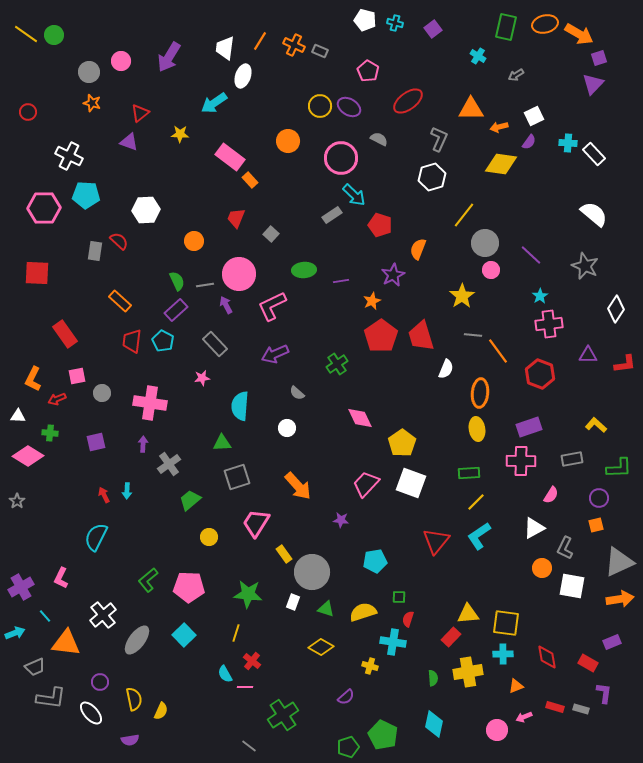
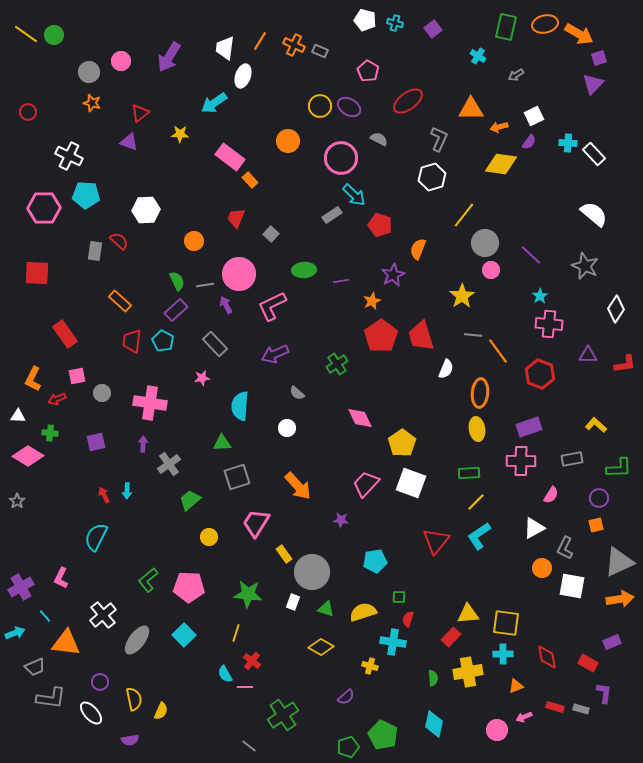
pink cross at (549, 324): rotated 12 degrees clockwise
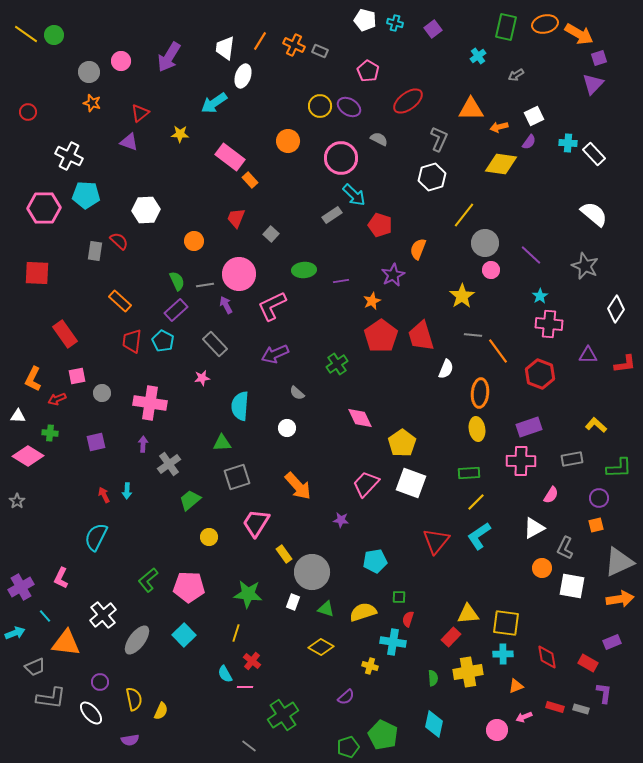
cyan cross at (478, 56): rotated 21 degrees clockwise
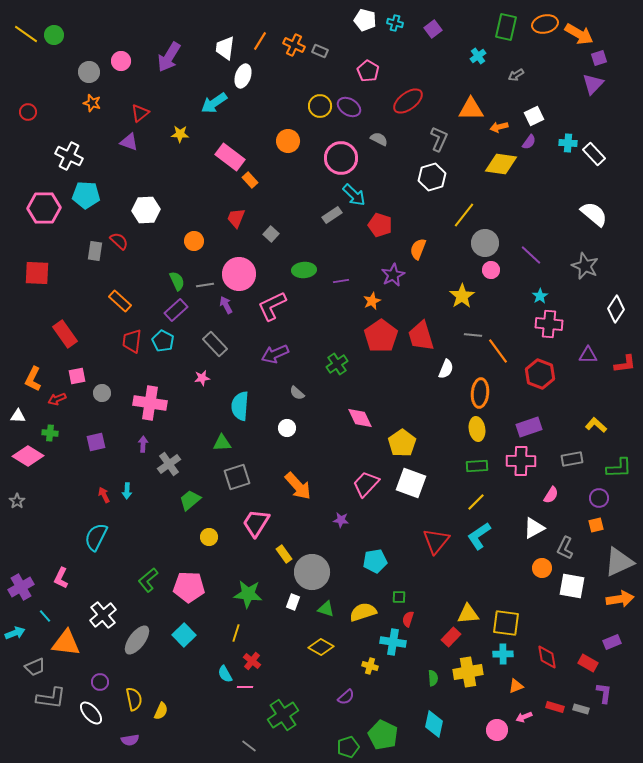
green rectangle at (469, 473): moved 8 px right, 7 px up
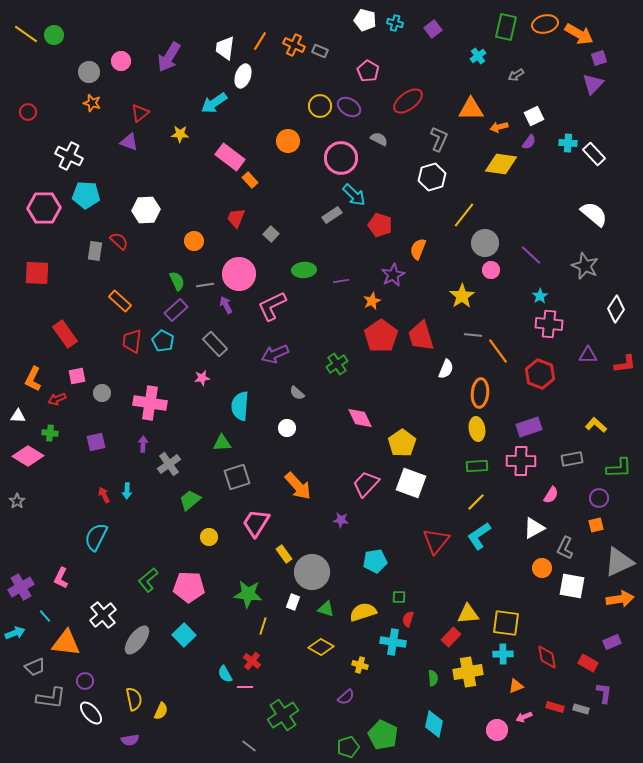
yellow line at (236, 633): moved 27 px right, 7 px up
yellow cross at (370, 666): moved 10 px left, 1 px up
purple circle at (100, 682): moved 15 px left, 1 px up
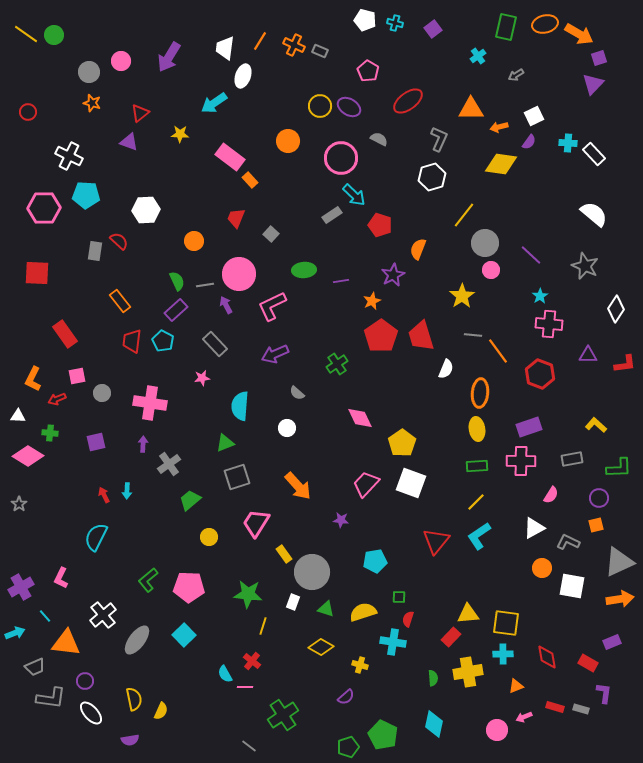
orange rectangle at (120, 301): rotated 10 degrees clockwise
green triangle at (222, 443): moved 3 px right; rotated 18 degrees counterclockwise
gray star at (17, 501): moved 2 px right, 3 px down
gray L-shape at (565, 548): moved 3 px right, 6 px up; rotated 90 degrees clockwise
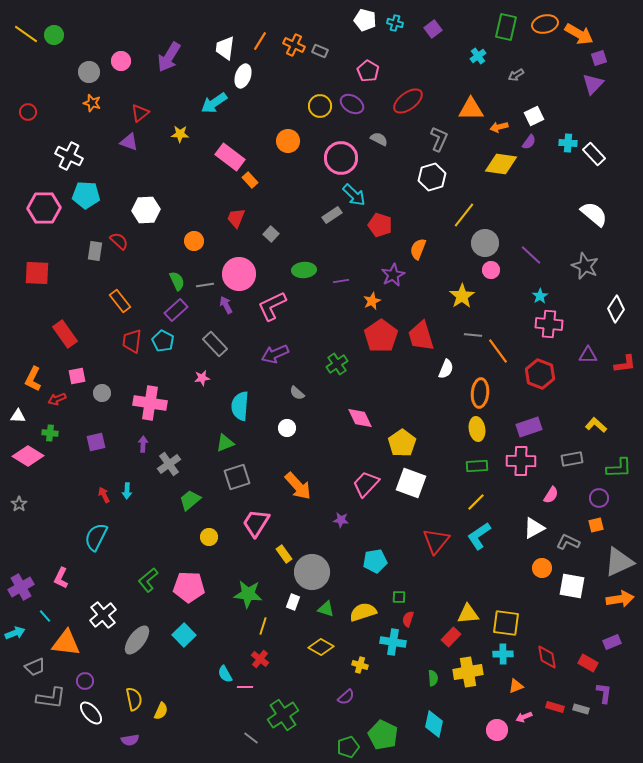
purple ellipse at (349, 107): moved 3 px right, 3 px up
red cross at (252, 661): moved 8 px right, 2 px up
gray line at (249, 746): moved 2 px right, 8 px up
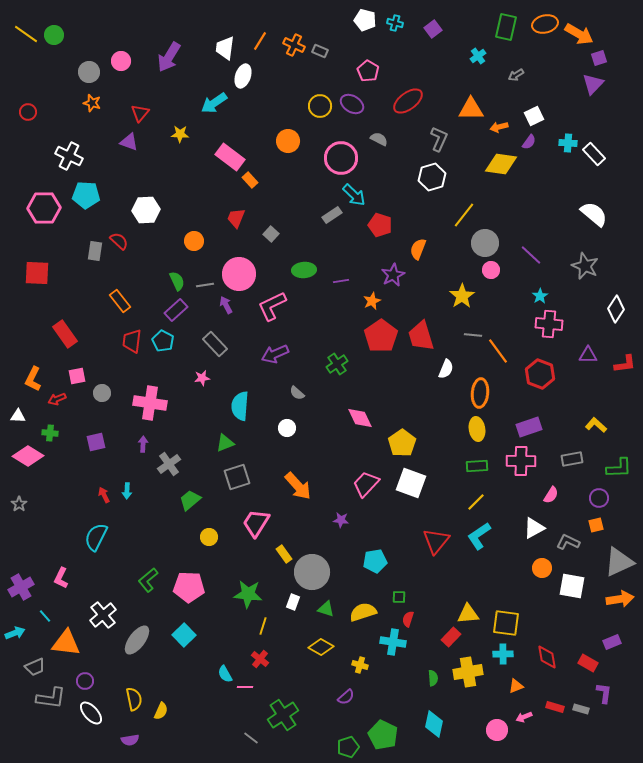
red triangle at (140, 113): rotated 12 degrees counterclockwise
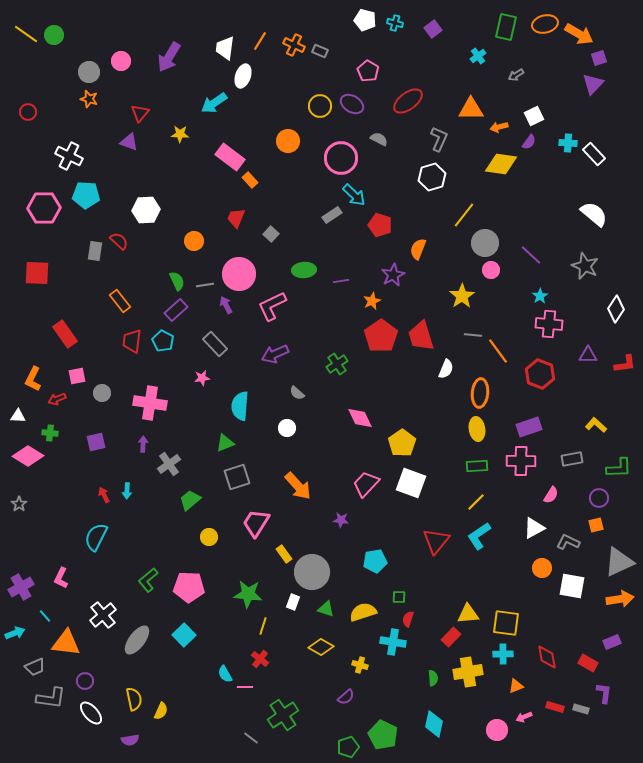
orange star at (92, 103): moved 3 px left, 4 px up
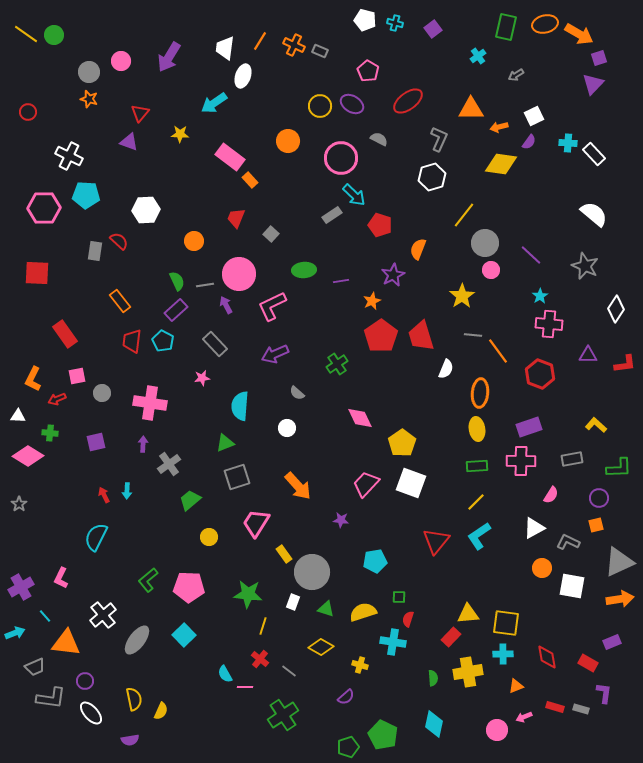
gray line at (251, 738): moved 38 px right, 67 px up
